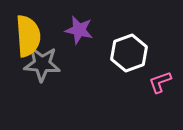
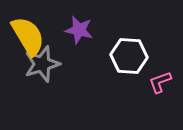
yellow semicircle: rotated 27 degrees counterclockwise
white hexagon: moved 3 px down; rotated 24 degrees clockwise
gray star: rotated 21 degrees counterclockwise
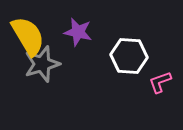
purple star: moved 1 px left, 2 px down
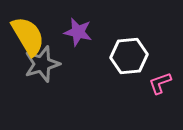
white hexagon: rotated 9 degrees counterclockwise
pink L-shape: moved 1 px down
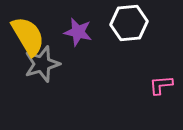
white hexagon: moved 33 px up
pink L-shape: moved 1 px right, 2 px down; rotated 15 degrees clockwise
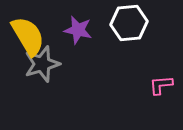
purple star: moved 2 px up
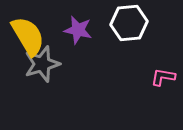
pink L-shape: moved 2 px right, 8 px up; rotated 15 degrees clockwise
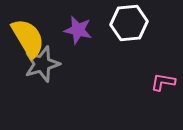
yellow semicircle: moved 2 px down
pink L-shape: moved 5 px down
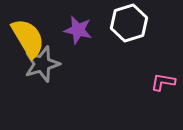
white hexagon: rotated 12 degrees counterclockwise
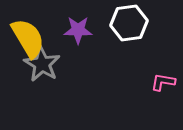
white hexagon: rotated 9 degrees clockwise
purple star: rotated 12 degrees counterclockwise
gray star: rotated 24 degrees counterclockwise
